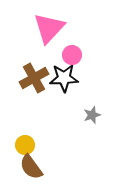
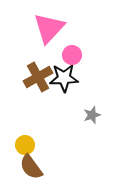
brown cross: moved 4 px right, 1 px up
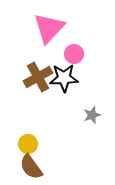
pink circle: moved 2 px right, 1 px up
yellow circle: moved 3 px right, 1 px up
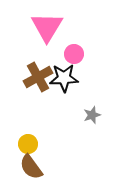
pink triangle: moved 2 px left, 1 px up; rotated 12 degrees counterclockwise
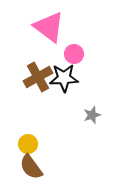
pink triangle: moved 2 px right; rotated 24 degrees counterclockwise
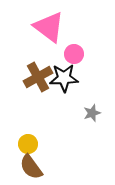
gray star: moved 2 px up
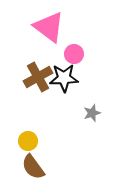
yellow circle: moved 3 px up
brown semicircle: moved 2 px right
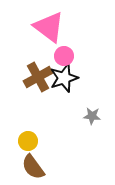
pink circle: moved 10 px left, 2 px down
black star: rotated 16 degrees counterclockwise
gray star: moved 3 px down; rotated 24 degrees clockwise
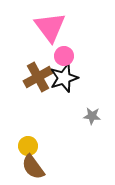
pink triangle: moved 1 px right; rotated 16 degrees clockwise
yellow circle: moved 5 px down
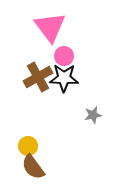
black star: rotated 20 degrees clockwise
gray star: moved 1 px right, 1 px up; rotated 18 degrees counterclockwise
